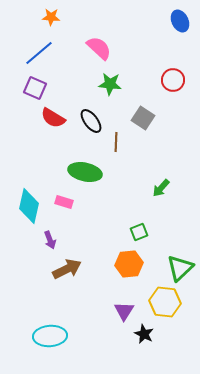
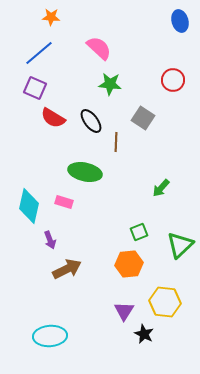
blue ellipse: rotated 10 degrees clockwise
green triangle: moved 23 px up
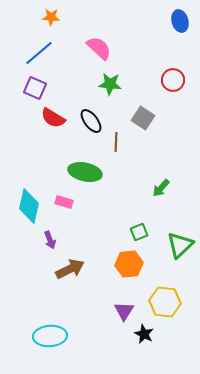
brown arrow: moved 3 px right
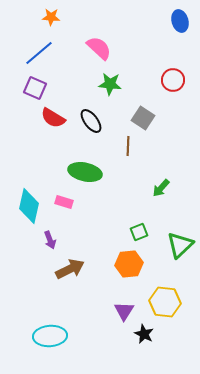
brown line: moved 12 px right, 4 px down
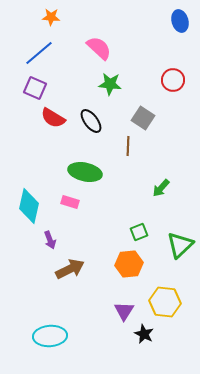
pink rectangle: moved 6 px right
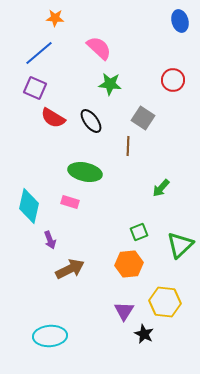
orange star: moved 4 px right, 1 px down
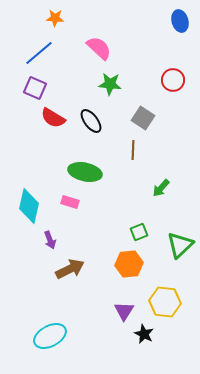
brown line: moved 5 px right, 4 px down
cyan ellipse: rotated 24 degrees counterclockwise
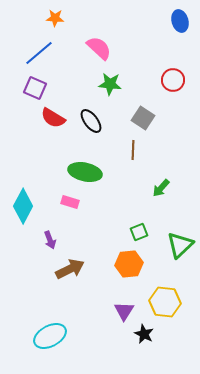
cyan diamond: moved 6 px left; rotated 16 degrees clockwise
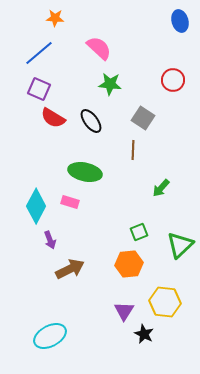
purple square: moved 4 px right, 1 px down
cyan diamond: moved 13 px right
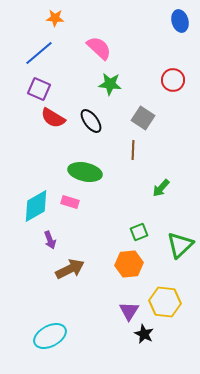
cyan diamond: rotated 32 degrees clockwise
purple triangle: moved 5 px right
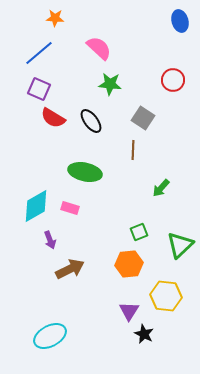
pink rectangle: moved 6 px down
yellow hexagon: moved 1 px right, 6 px up
